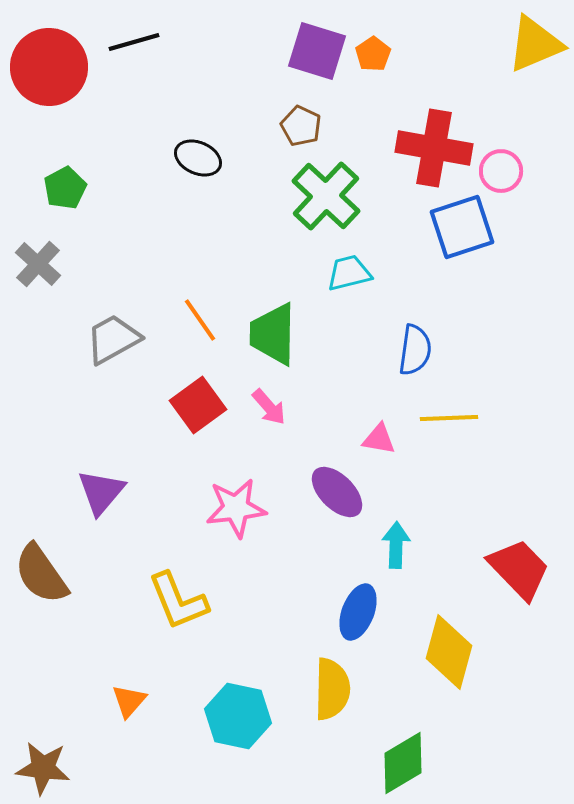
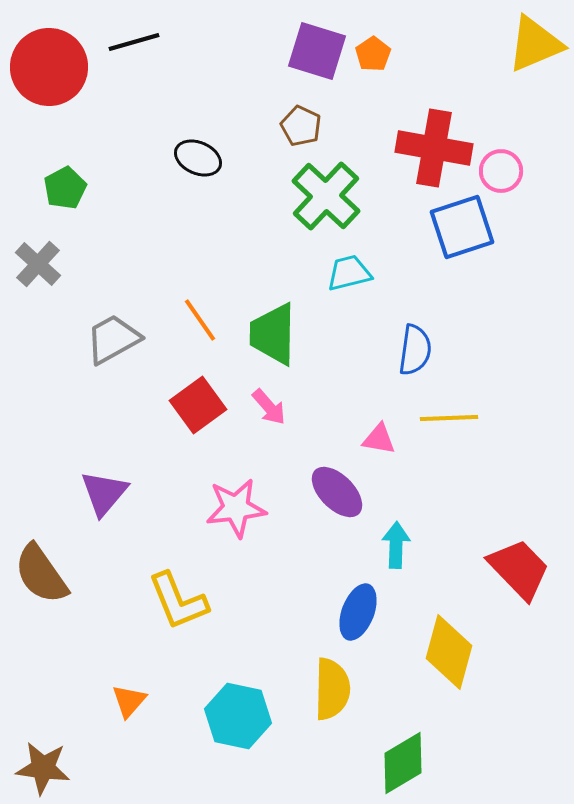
purple triangle: moved 3 px right, 1 px down
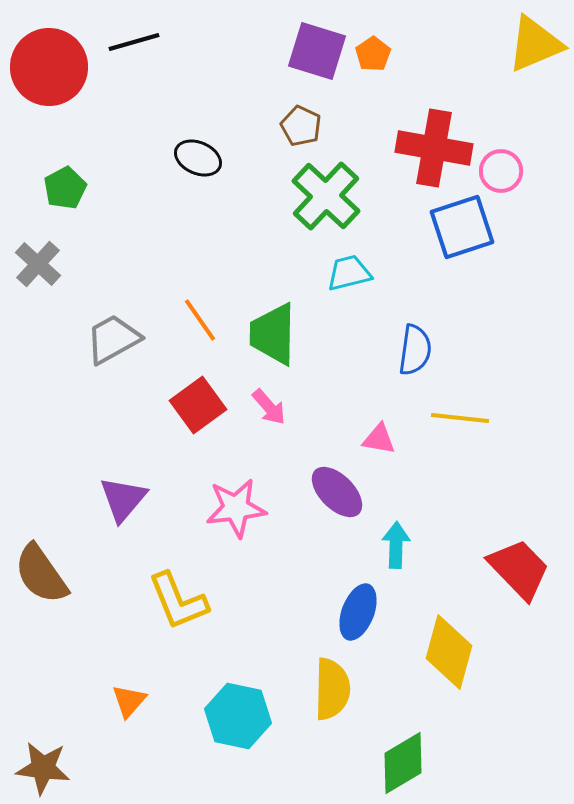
yellow line: moved 11 px right; rotated 8 degrees clockwise
purple triangle: moved 19 px right, 6 px down
